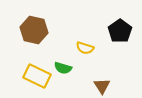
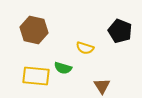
black pentagon: rotated 15 degrees counterclockwise
yellow rectangle: moved 1 px left; rotated 20 degrees counterclockwise
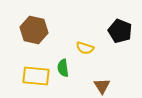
green semicircle: rotated 66 degrees clockwise
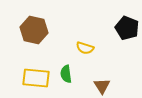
black pentagon: moved 7 px right, 3 px up
green semicircle: moved 3 px right, 6 px down
yellow rectangle: moved 2 px down
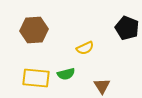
brown hexagon: rotated 16 degrees counterclockwise
yellow semicircle: rotated 42 degrees counterclockwise
green semicircle: rotated 96 degrees counterclockwise
